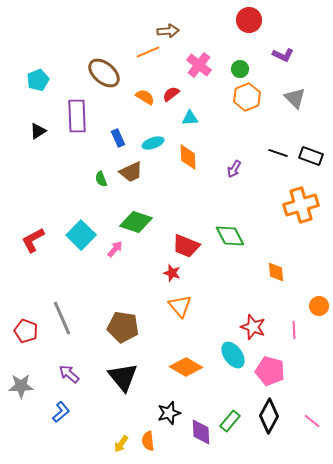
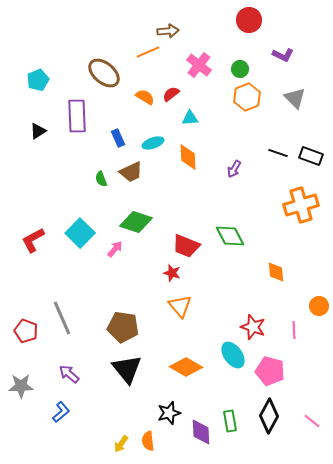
cyan square at (81, 235): moved 1 px left, 2 px up
black triangle at (123, 377): moved 4 px right, 8 px up
green rectangle at (230, 421): rotated 50 degrees counterclockwise
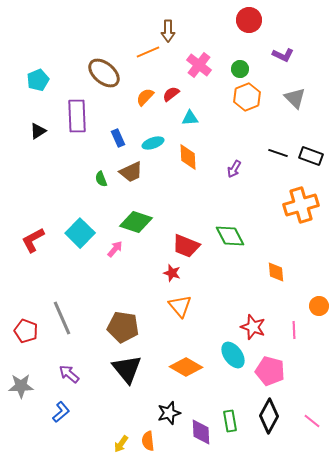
brown arrow at (168, 31): rotated 95 degrees clockwise
orange semicircle at (145, 97): rotated 78 degrees counterclockwise
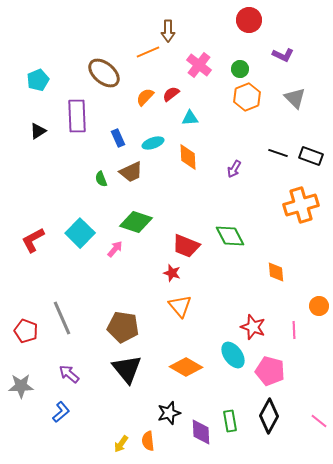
pink line at (312, 421): moved 7 px right
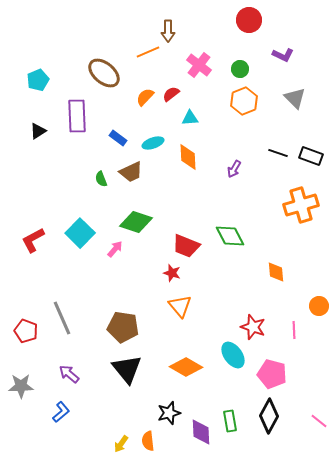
orange hexagon at (247, 97): moved 3 px left, 4 px down
blue rectangle at (118, 138): rotated 30 degrees counterclockwise
pink pentagon at (270, 371): moved 2 px right, 3 px down
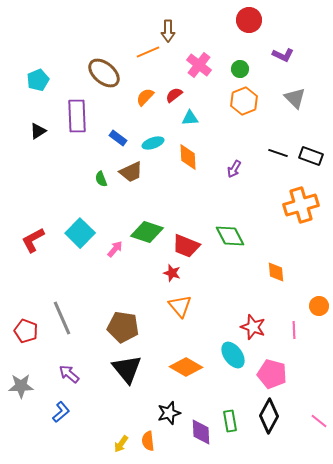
red semicircle at (171, 94): moved 3 px right, 1 px down
green diamond at (136, 222): moved 11 px right, 10 px down
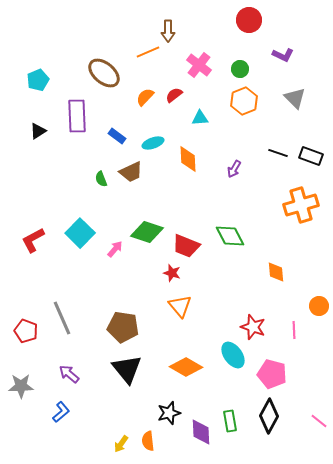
cyan triangle at (190, 118): moved 10 px right
blue rectangle at (118, 138): moved 1 px left, 2 px up
orange diamond at (188, 157): moved 2 px down
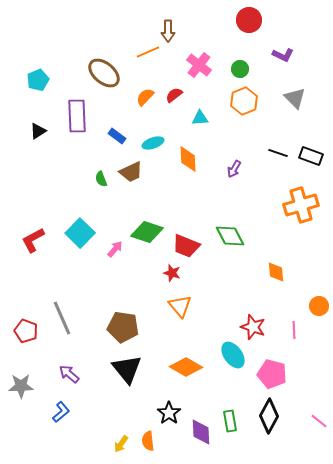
black star at (169, 413): rotated 20 degrees counterclockwise
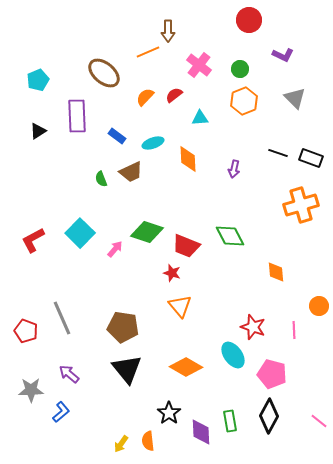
black rectangle at (311, 156): moved 2 px down
purple arrow at (234, 169): rotated 18 degrees counterclockwise
gray star at (21, 386): moved 10 px right, 4 px down
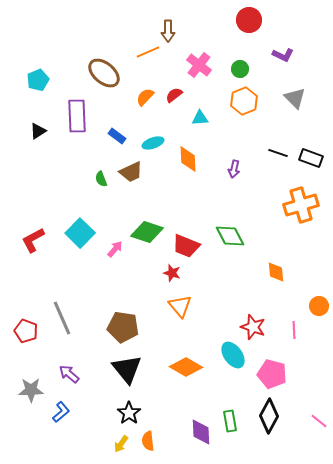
black star at (169, 413): moved 40 px left
